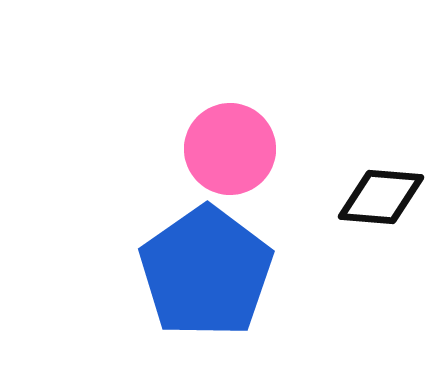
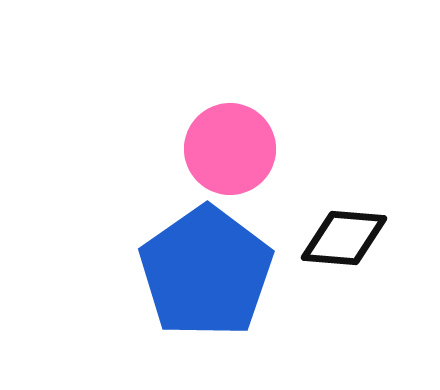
black diamond: moved 37 px left, 41 px down
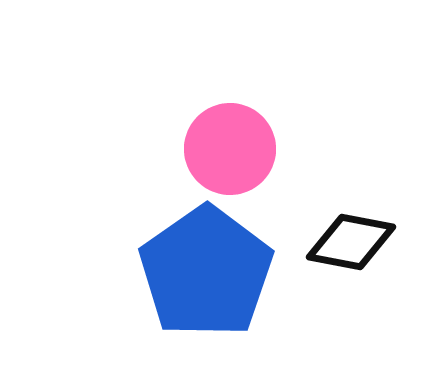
black diamond: moved 7 px right, 4 px down; rotated 6 degrees clockwise
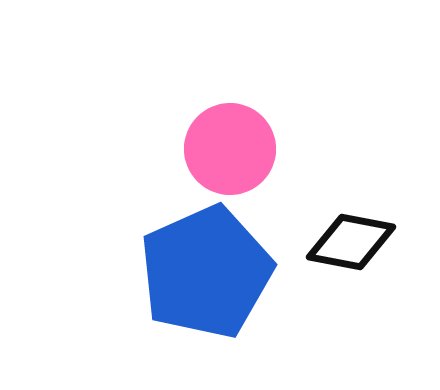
blue pentagon: rotated 11 degrees clockwise
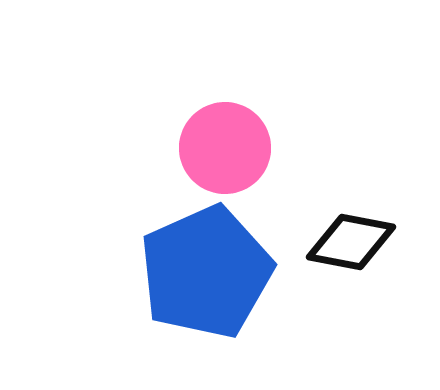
pink circle: moved 5 px left, 1 px up
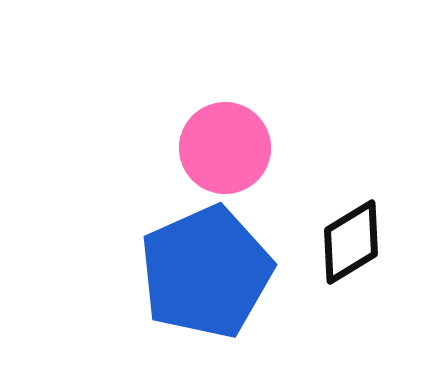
black diamond: rotated 42 degrees counterclockwise
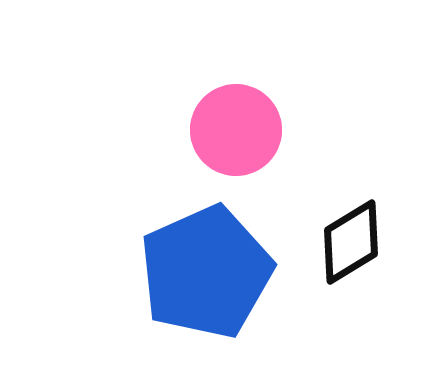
pink circle: moved 11 px right, 18 px up
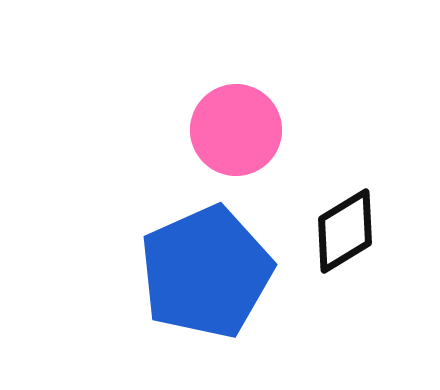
black diamond: moved 6 px left, 11 px up
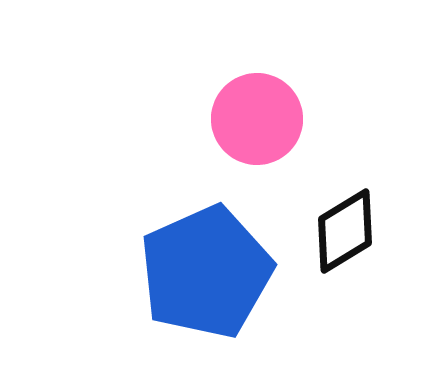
pink circle: moved 21 px right, 11 px up
